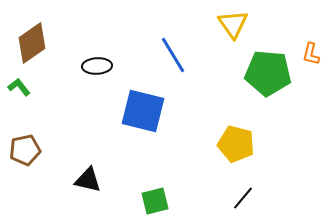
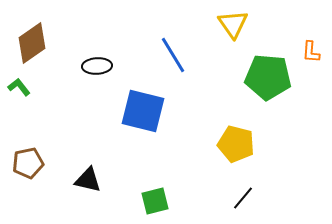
orange L-shape: moved 2 px up; rotated 10 degrees counterclockwise
green pentagon: moved 4 px down
brown pentagon: moved 3 px right, 13 px down
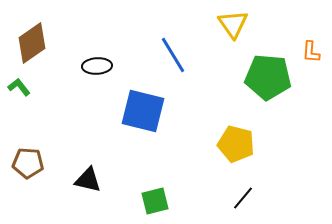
brown pentagon: rotated 16 degrees clockwise
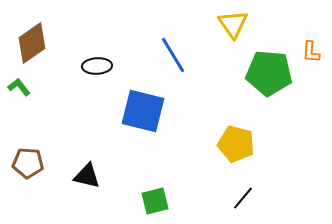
green pentagon: moved 1 px right, 4 px up
black triangle: moved 1 px left, 4 px up
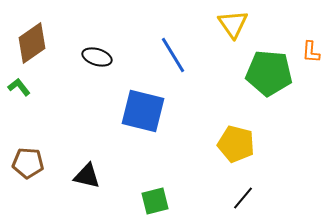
black ellipse: moved 9 px up; rotated 20 degrees clockwise
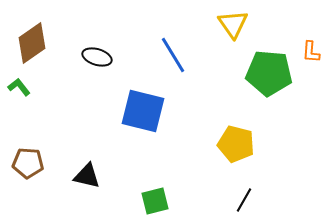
black line: moved 1 px right, 2 px down; rotated 10 degrees counterclockwise
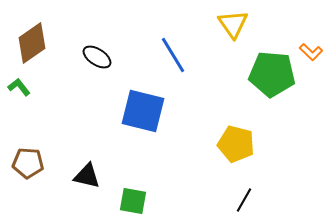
orange L-shape: rotated 50 degrees counterclockwise
black ellipse: rotated 16 degrees clockwise
green pentagon: moved 3 px right, 1 px down
green square: moved 22 px left; rotated 24 degrees clockwise
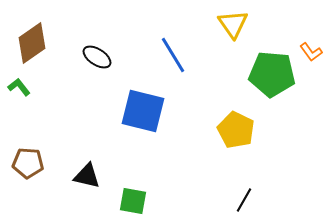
orange L-shape: rotated 10 degrees clockwise
yellow pentagon: moved 14 px up; rotated 12 degrees clockwise
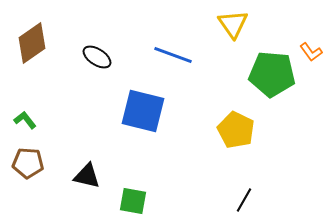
blue line: rotated 39 degrees counterclockwise
green L-shape: moved 6 px right, 33 px down
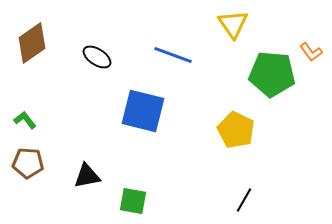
black triangle: rotated 24 degrees counterclockwise
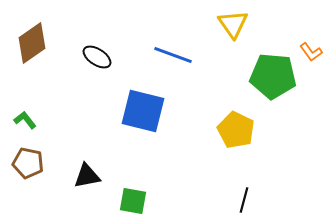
green pentagon: moved 1 px right, 2 px down
brown pentagon: rotated 8 degrees clockwise
black line: rotated 15 degrees counterclockwise
